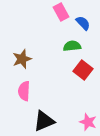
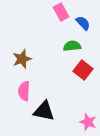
black triangle: moved 10 px up; rotated 35 degrees clockwise
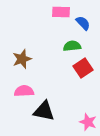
pink rectangle: rotated 60 degrees counterclockwise
red square: moved 2 px up; rotated 18 degrees clockwise
pink semicircle: rotated 84 degrees clockwise
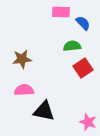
brown star: rotated 12 degrees clockwise
pink semicircle: moved 1 px up
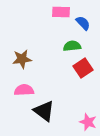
black triangle: rotated 25 degrees clockwise
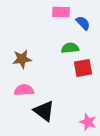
green semicircle: moved 2 px left, 2 px down
red square: rotated 24 degrees clockwise
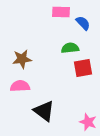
pink semicircle: moved 4 px left, 4 px up
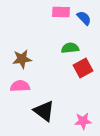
blue semicircle: moved 1 px right, 5 px up
red square: rotated 18 degrees counterclockwise
pink star: moved 5 px left, 1 px up; rotated 24 degrees counterclockwise
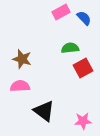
pink rectangle: rotated 30 degrees counterclockwise
brown star: rotated 24 degrees clockwise
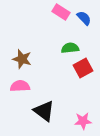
pink rectangle: rotated 60 degrees clockwise
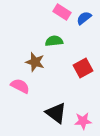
pink rectangle: moved 1 px right
blue semicircle: rotated 84 degrees counterclockwise
green semicircle: moved 16 px left, 7 px up
brown star: moved 13 px right, 3 px down
pink semicircle: rotated 30 degrees clockwise
black triangle: moved 12 px right, 2 px down
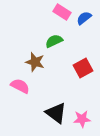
green semicircle: rotated 18 degrees counterclockwise
pink star: moved 1 px left, 2 px up
